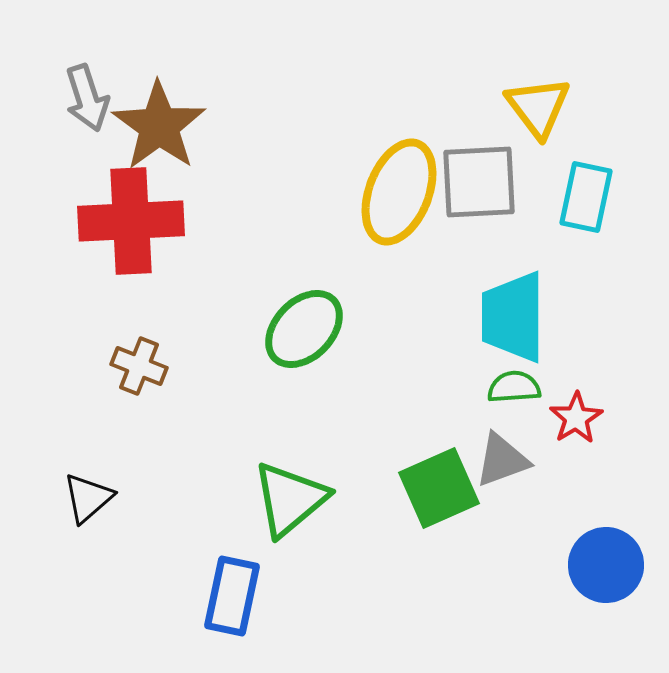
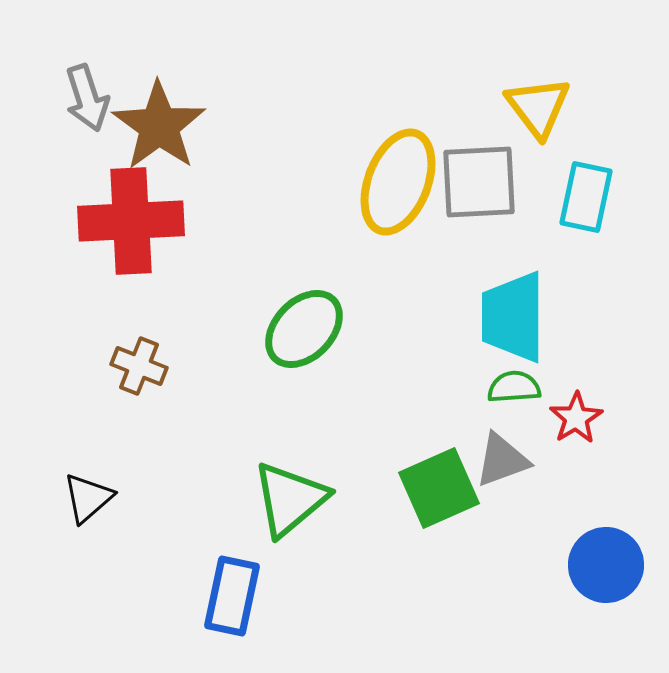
yellow ellipse: moved 1 px left, 10 px up
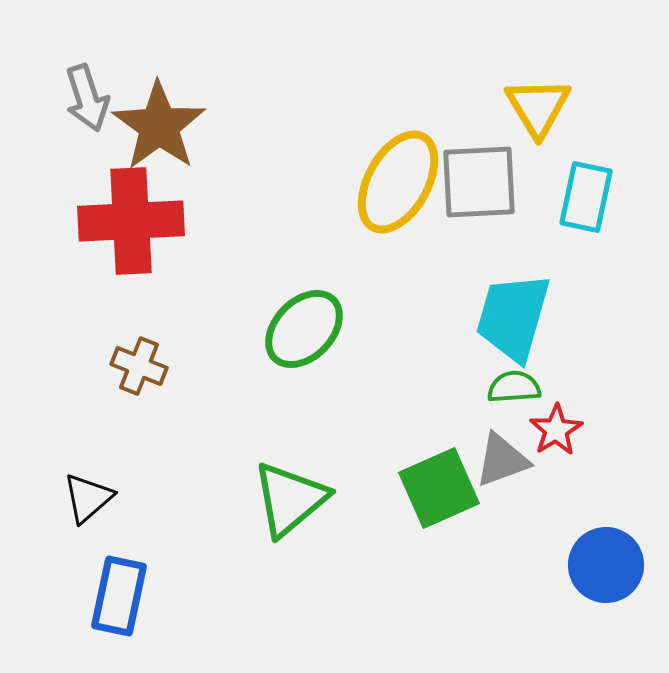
yellow triangle: rotated 6 degrees clockwise
yellow ellipse: rotated 8 degrees clockwise
cyan trapezoid: rotated 16 degrees clockwise
red star: moved 20 px left, 12 px down
blue rectangle: moved 113 px left
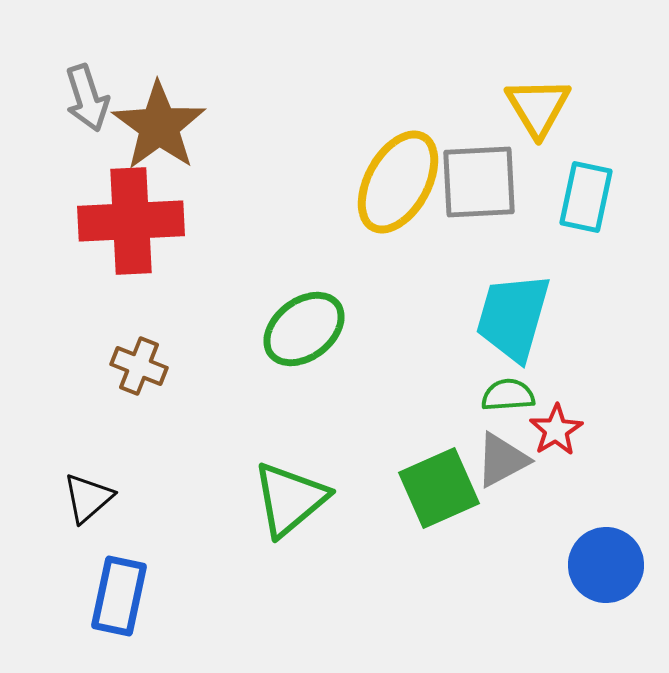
green ellipse: rotated 8 degrees clockwise
green semicircle: moved 6 px left, 8 px down
gray triangle: rotated 8 degrees counterclockwise
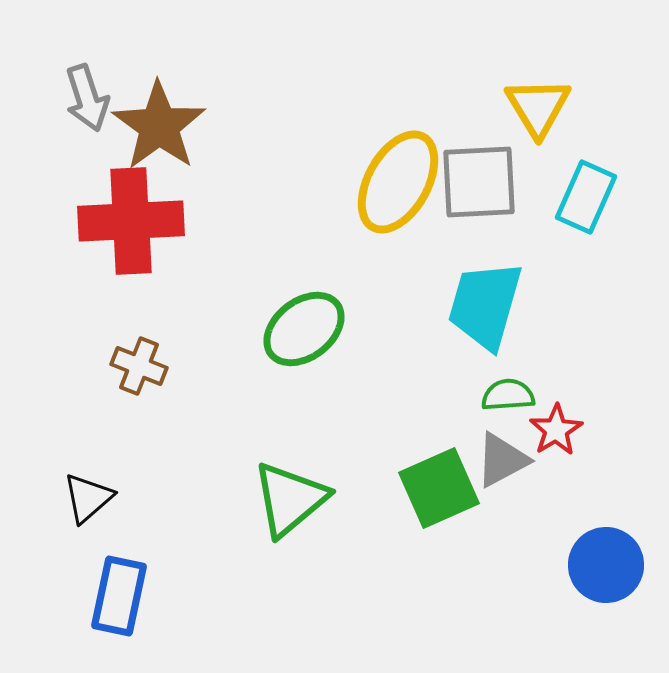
cyan rectangle: rotated 12 degrees clockwise
cyan trapezoid: moved 28 px left, 12 px up
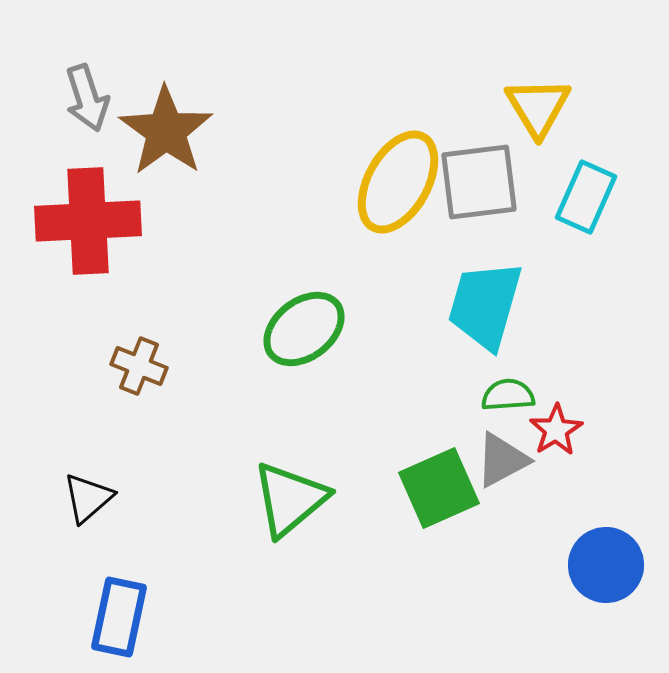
brown star: moved 7 px right, 5 px down
gray square: rotated 4 degrees counterclockwise
red cross: moved 43 px left
blue rectangle: moved 21 px down
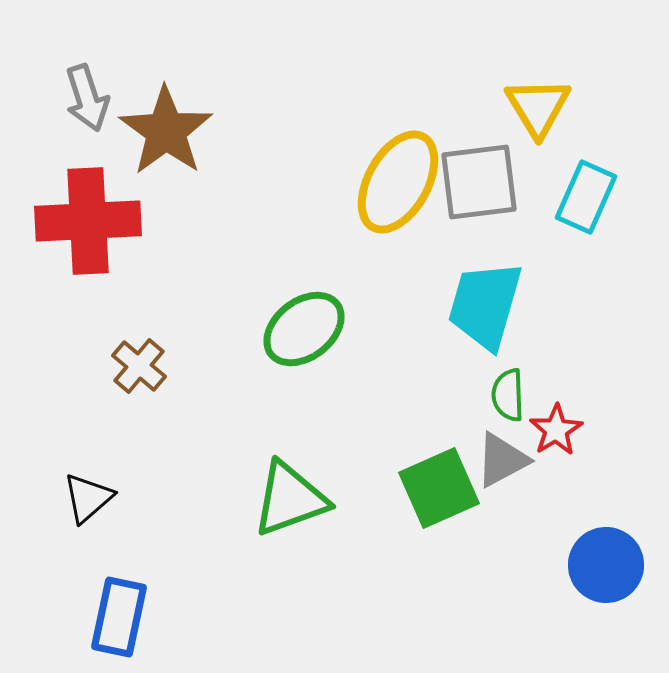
brown cross: rotated 18 degrees clockwise
green semicircle: rotated 88 degrees counterclockwise
green triangle: rotated 20 degrees clockwise
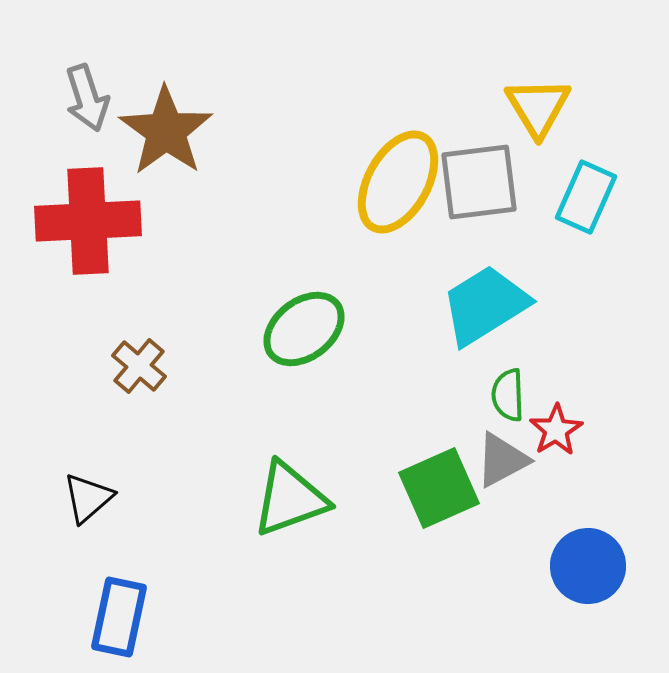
cyan trapezoid: rotated 42 degrees clockwise
blue circle: moved 18 px left, 1 px down
